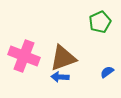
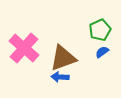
green pentagon: moved 8 px down
pink cross: moved 8 px up; rotated 20 degrees clockwise
blue semicircle: moved 5 px left, 20 px up
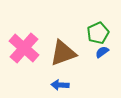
green pentagon: moved 2 px left, 3 px down
brown triangle: moved 5 px up
blue arrow: moved 8 px down
